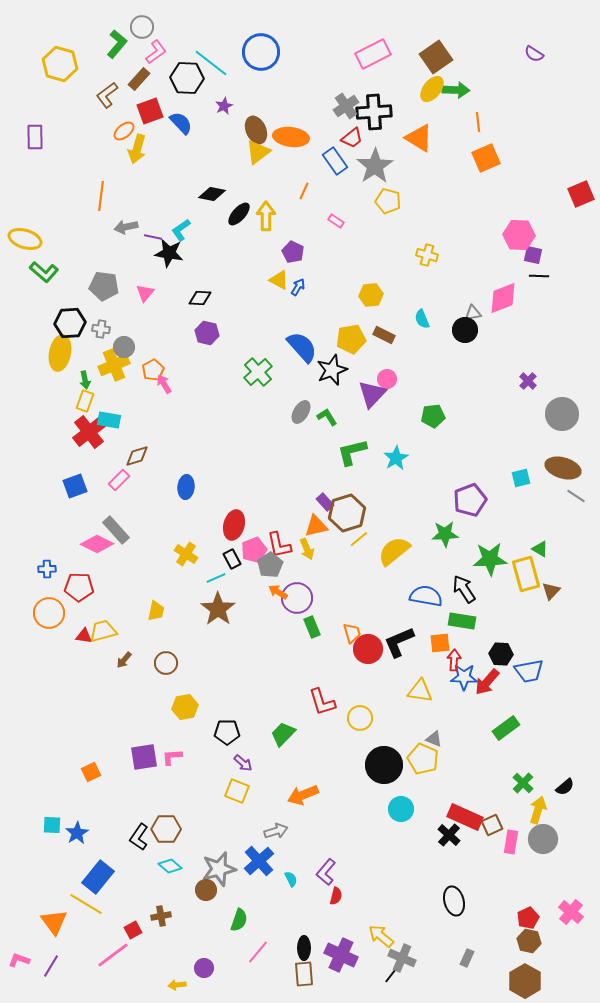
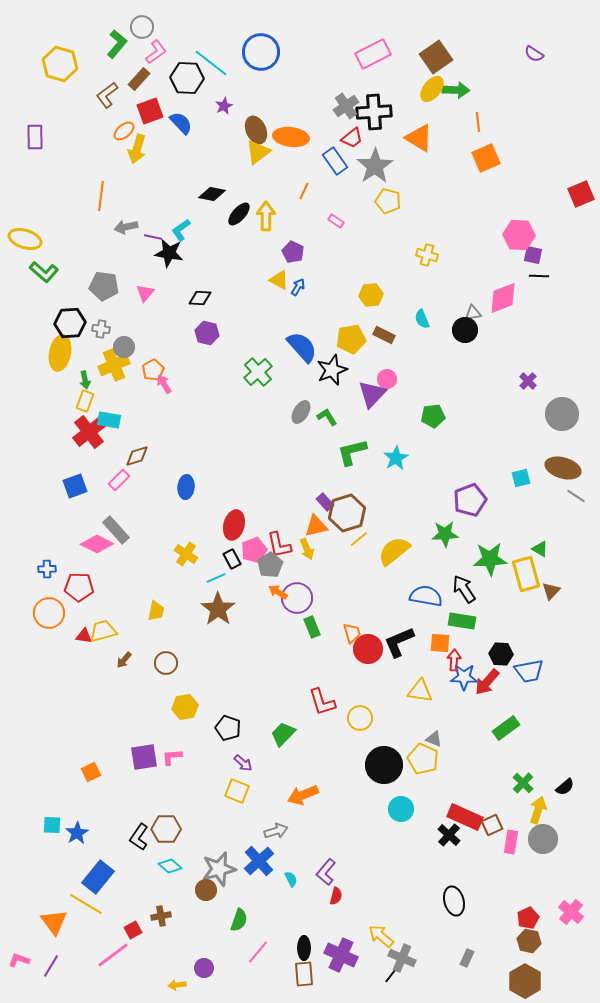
orange square at (440, 643): rotated 10 degrees clockwise
black pentagon at (227, 732): moved 1 px right, 4 px up; rotated 20 degrees clockwise
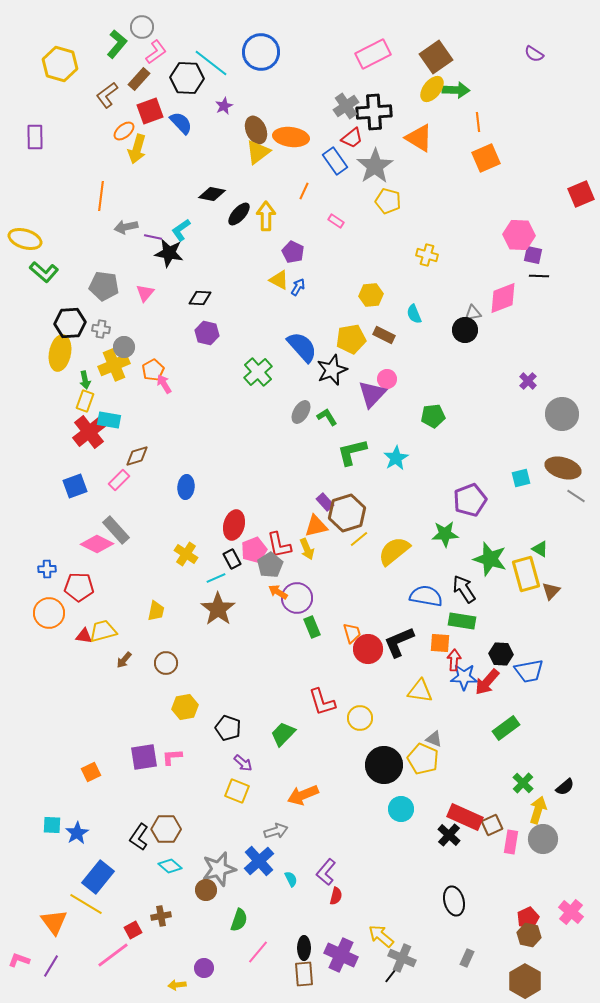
cyan semicircle at (422, 319): moved 8 px left, 5 px up
green star at (490, 559): rotated 20 degrees clockwise
brown hexagon at (529, 941): moved 6 px up
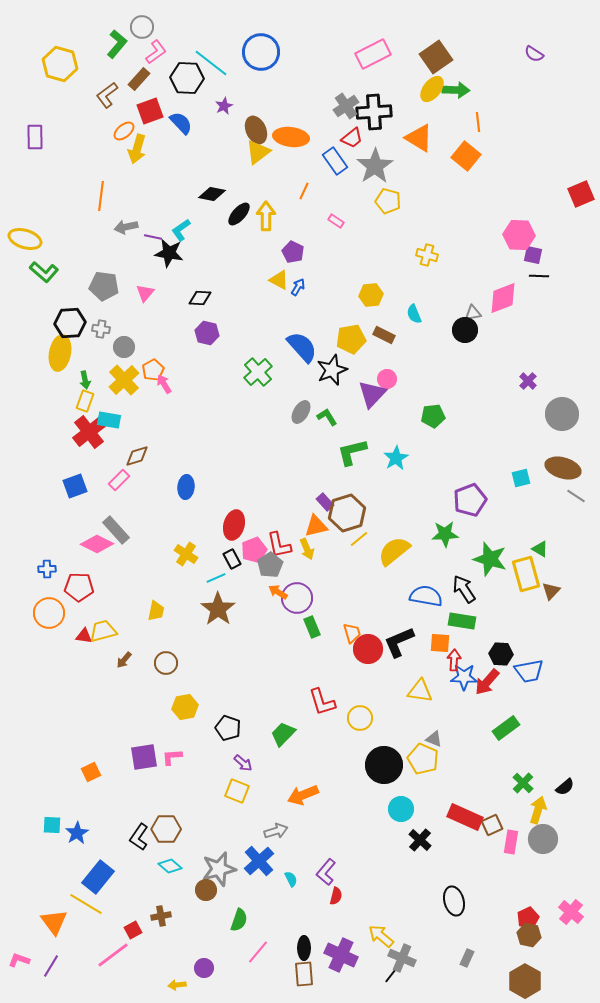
orange square at (486, 158): moved 20 px left, 2 px up; rotated 28 degrees counterclockwise
yellow cross at (114, 365): moved 10 px right, 15 px down; rotated 20 degrees counterclockwise
black cross at (449, 835): moved 29 px left, 5 px down
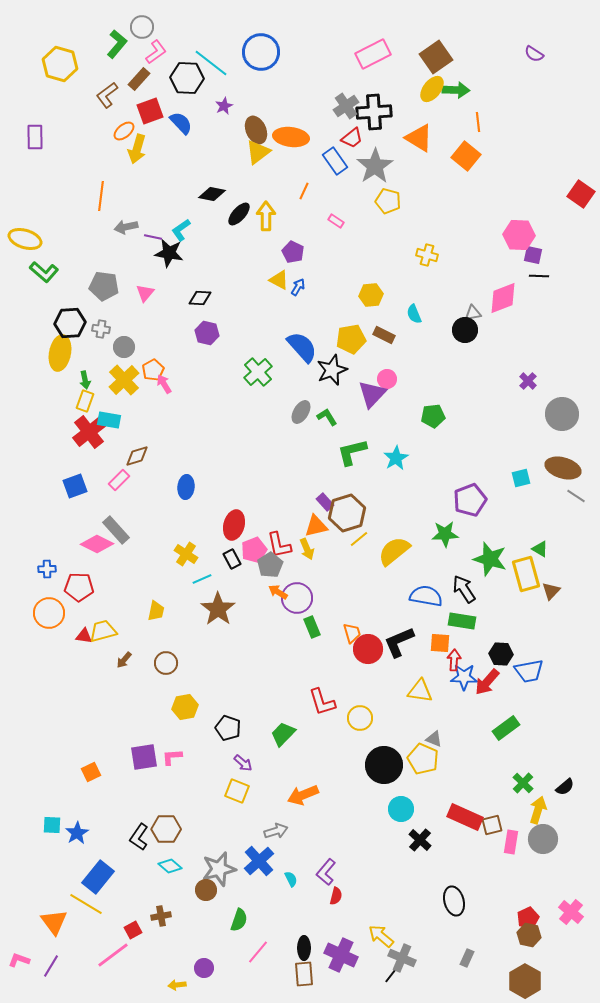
red square at (581, 194): rotated 32 degrees counterclockwise
cyan line at (216, 578): moved 14 px left, 1 px down
brown square at (492, 825): rotated 10 degrees clockwise
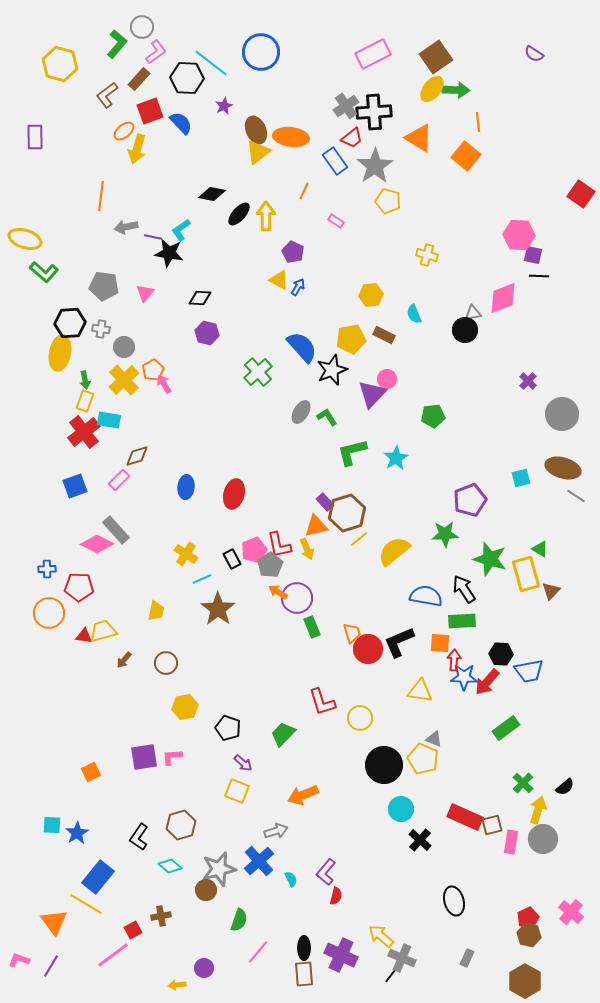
red cross at (89, 432): moved 5 px left
red ellipse at (234, 525): moved 31 px up
green rectangle at (462, 621): rotated 12 degrees counterclockwise
brown hexagon at (166, 829): moved 15 px right, 4 px up; rotated 16 degrees counterclockwise
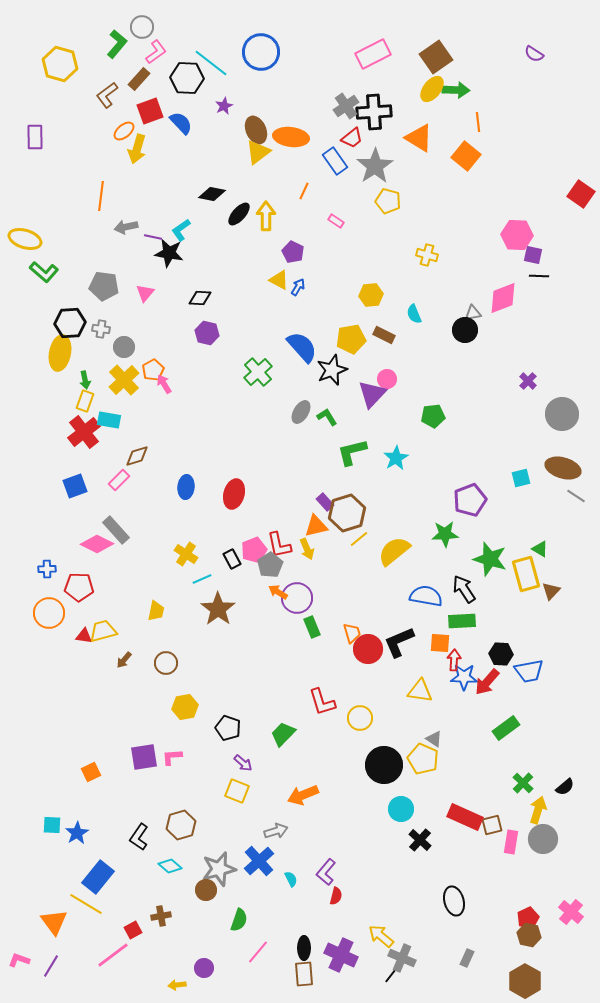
pink hexagon at (519, 235): moved 2 px left
gray triangle at (434, 739): rotated 12 degrees clockwise
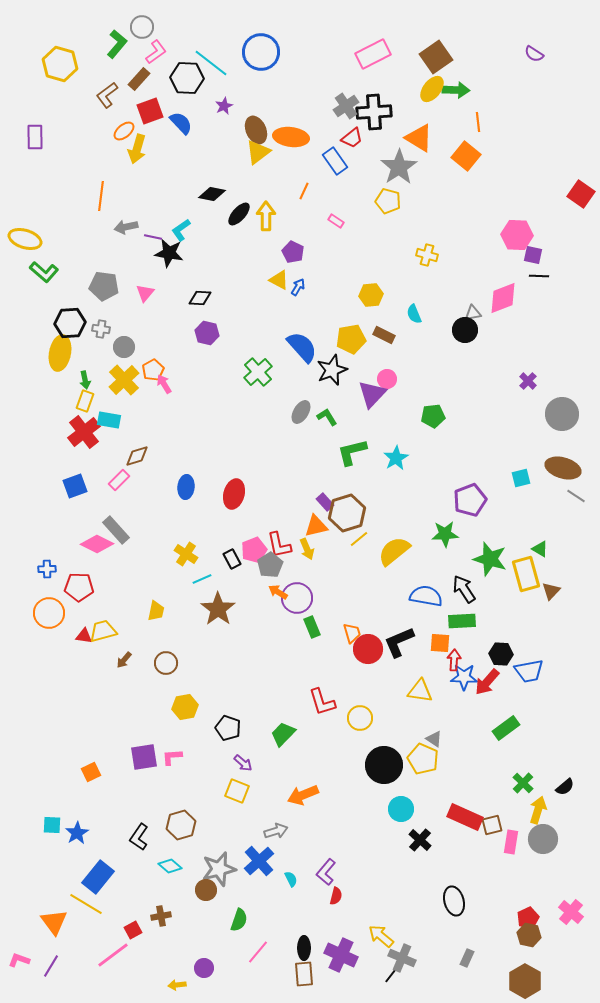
gray star at (375, 166): moved 24 px right, 1 px down
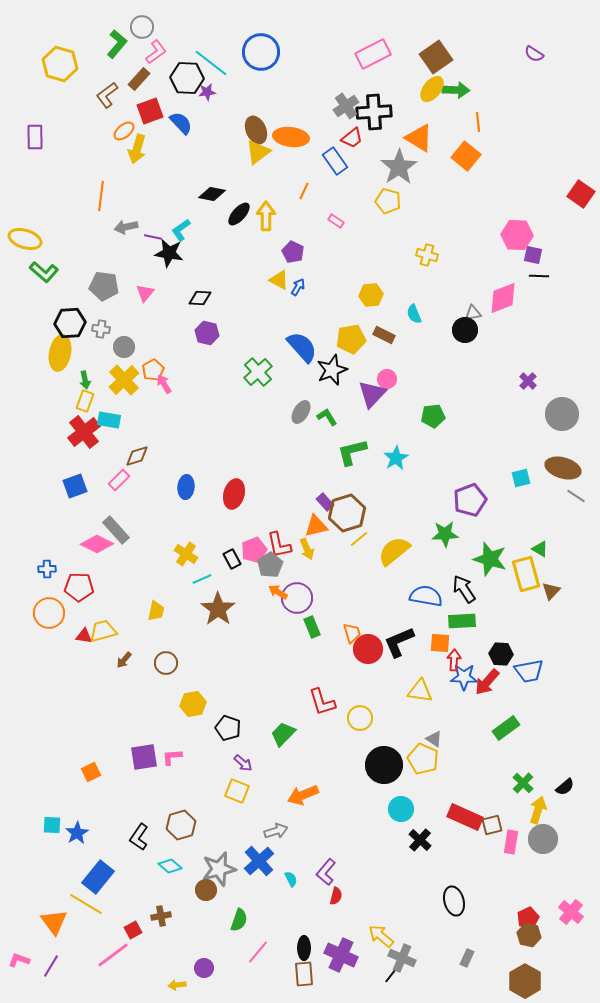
purple star at (224, 106): moved 17 px left, 14 px up; rotated 18 degrees clockwise
yellow hexagon at (185, 707): moved 8 px right, 3 px up
